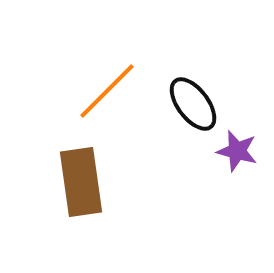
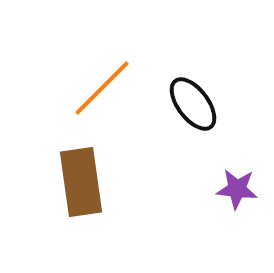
orange line: moved 5 px left, 3 px up
purple star: moved 38 px down; rotated 9 degrees counterclockwise
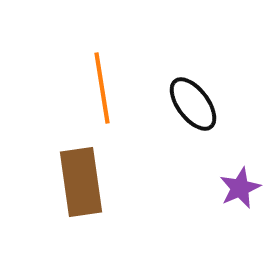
orange line: rotated 54 degrees counterclockwise
purple star: moved 3 px right, 1 px up; rotated 30 degrees counterclockwise
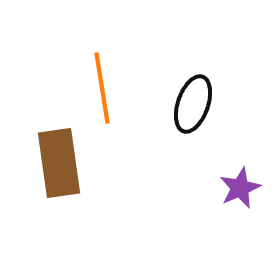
black ellipse: rotated 56 degrees clockwise
brown rectangle: moved 22 px left, 19 px up
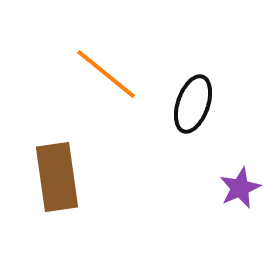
orange line: moved 4 px right, 14 px up; rotated 42 degrees counterclockwise
brown rectangle: moved 2 px left, 14 px down
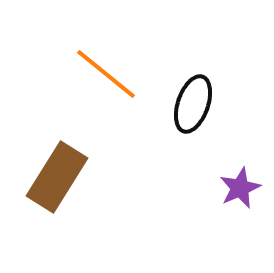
brown rectangle: rotated 40 degrees clockwise
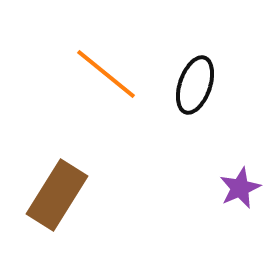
black ellipse: moved 2 px right, 19 px up
brown rectangle: moved 18 px down
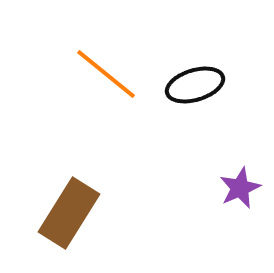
black ellipse: rotated 54 degrees clockwise
brown rectangle: moved 12 px right, 18 px down
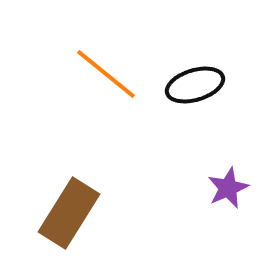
purple star: moved 12 px left
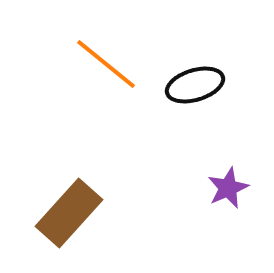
orange line: moved 10 px up
brown rectangle: rotated 10 degrees clockwise
